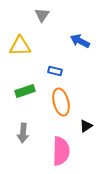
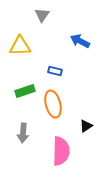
orange ellipse: moved 8 px left, 2 px down
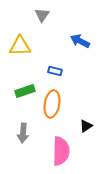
orange ellipse: moved 1 px left; rotated 24 degrees clockwise
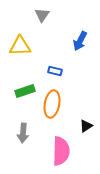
blue arrow: rotated 90 degrees counterclockwise
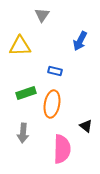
green rectangle: moved 1 px right, 2 px down
black triangle: rotated 48 degrees counterclockwise
pink semicircle: moved 1 px right, 2 px up
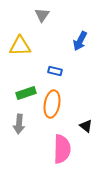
gray arrow: moved 4 px left, 9 px up
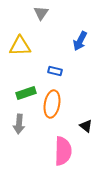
gray triangle: moved 1 px left, 2 px up
pink semicircle: moved 1 px right, 2 px down
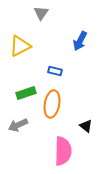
yellow triangle: rotated 25 degrees counterclockwise
gray arrow: moved 1 px left, 1 px down; rotated 60 degrees clockwise
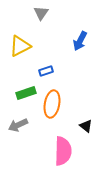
blue rectangle: moved 9 px left; rotated 32 degrees counterclockwise
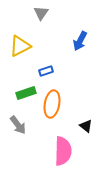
gray arrow: rotated 102 degrees counterclockwise
